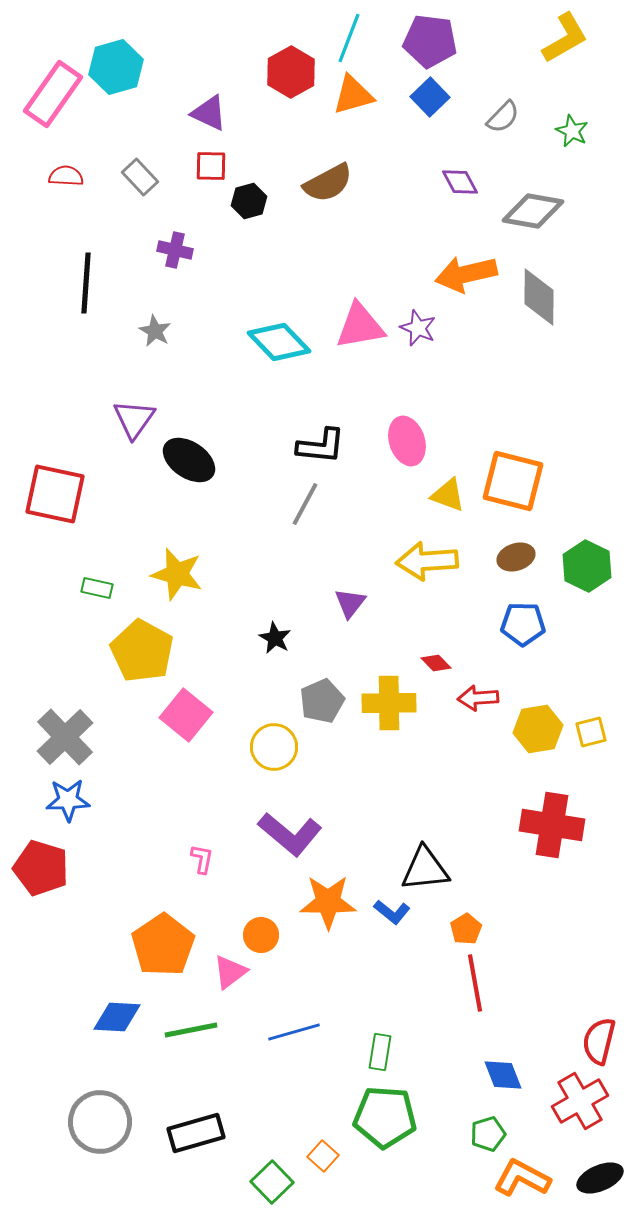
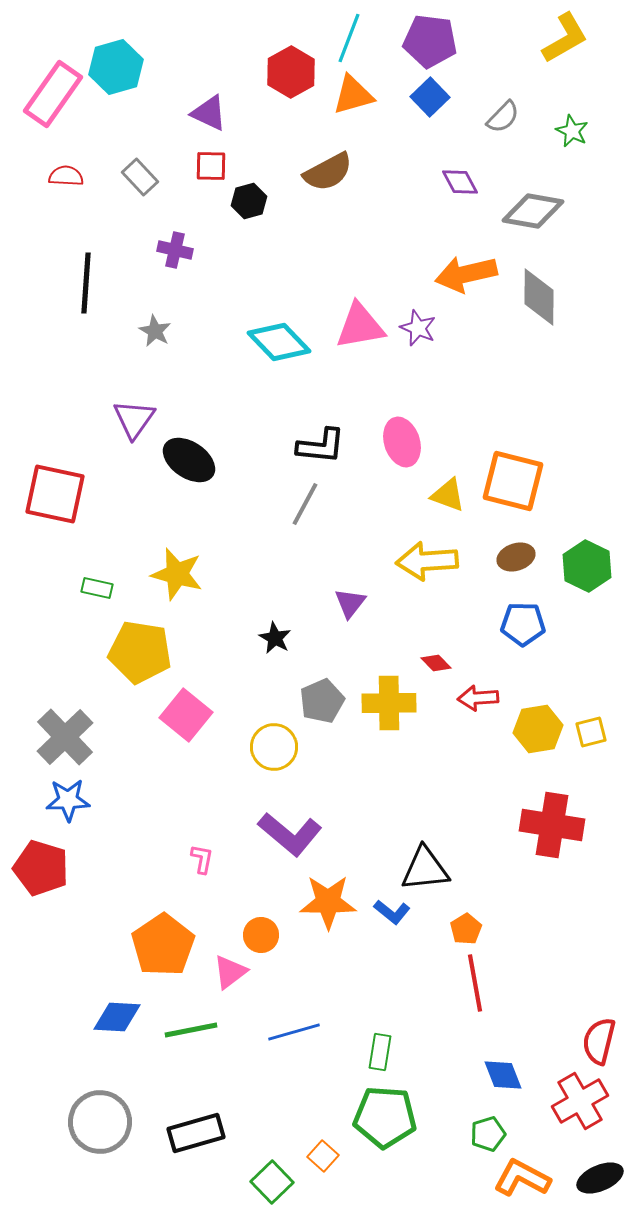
brown semicircle at (328, 183): moved 11 px up
pink ellipse at (407, 441): moved 5 px left, 1 px down
yellow pentagon at (142, 651): moved 2 px left, 1 px down; rotated 20 degrees counterclockwise
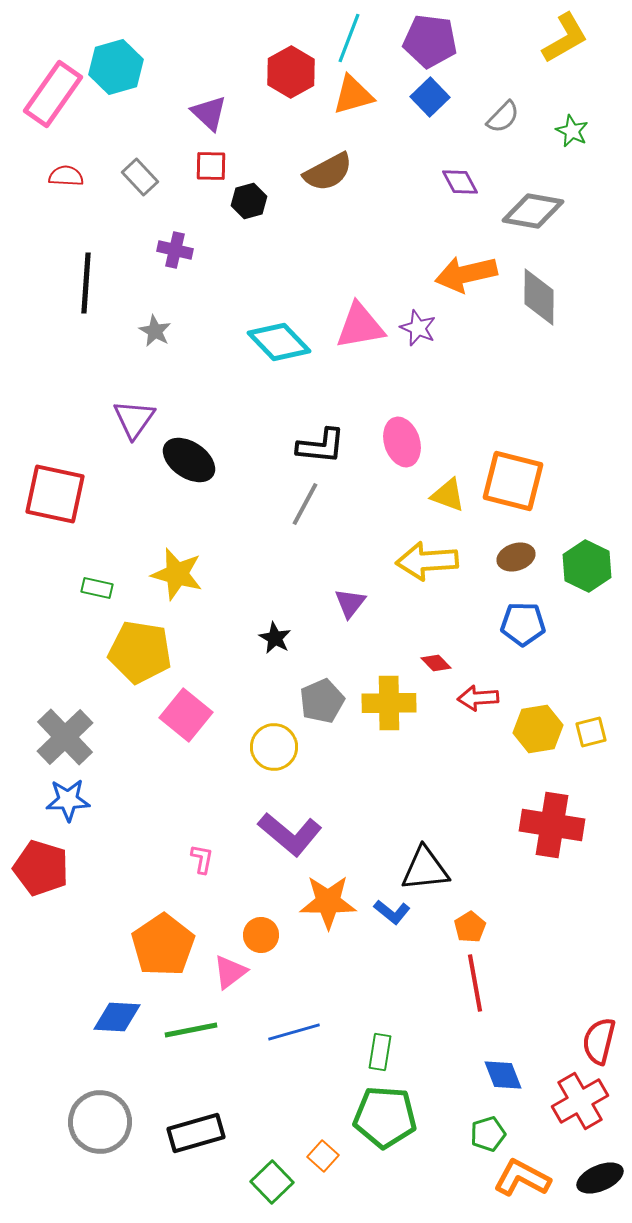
purple triangle at (209, 113): rotated 18 degrees clockwise
orange pentagon at (466, 929): moved 4 px right, 2 px up
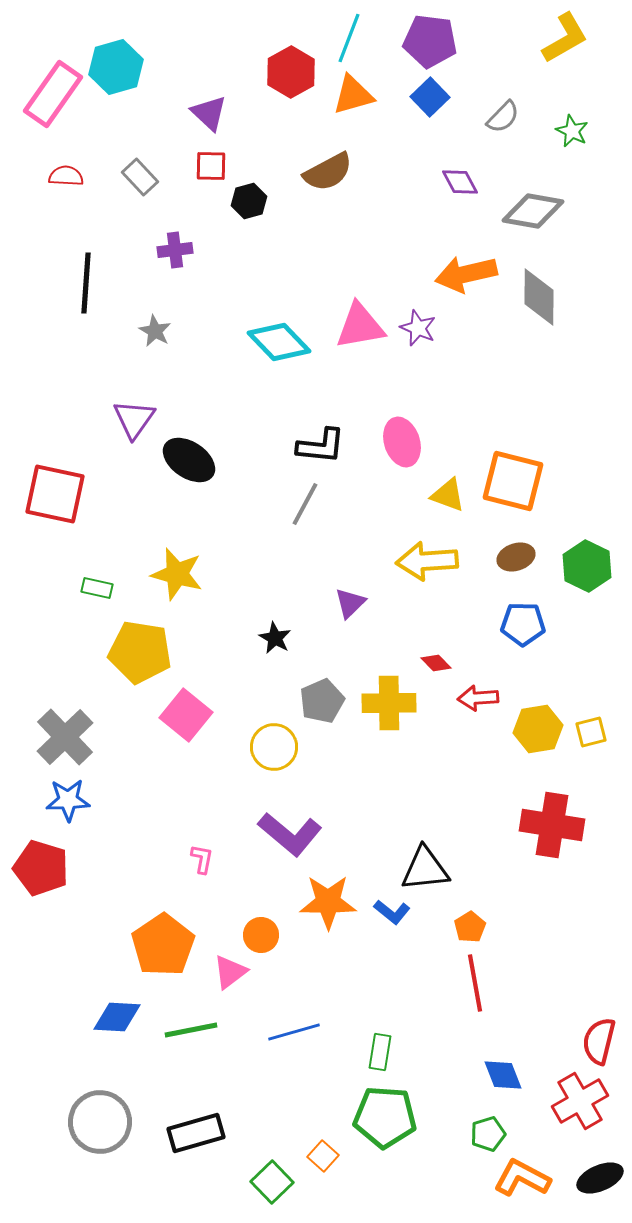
purple cross at (175, 250): rotated 20 degrees counterclockwise
purple triangle at (350, 603): rotated 8 degrees clockwise
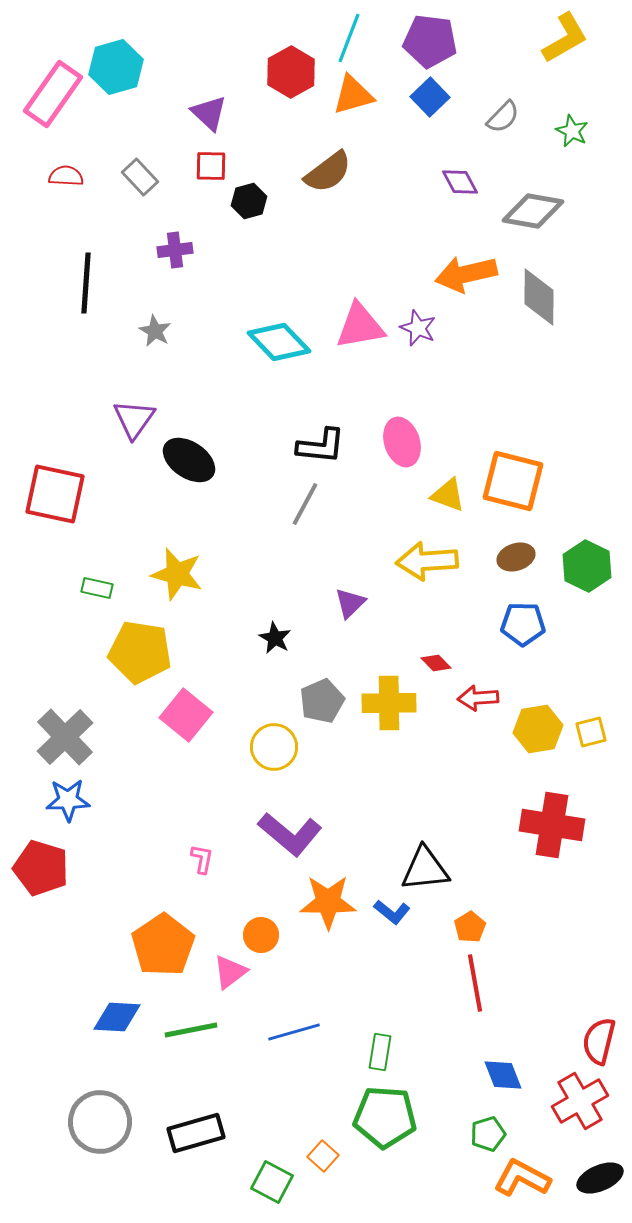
brown semicircle at (328, 172): rotated 9 degrees counterclockwise
green square at (272, 1182): rotated 18 degrees counterclockwise
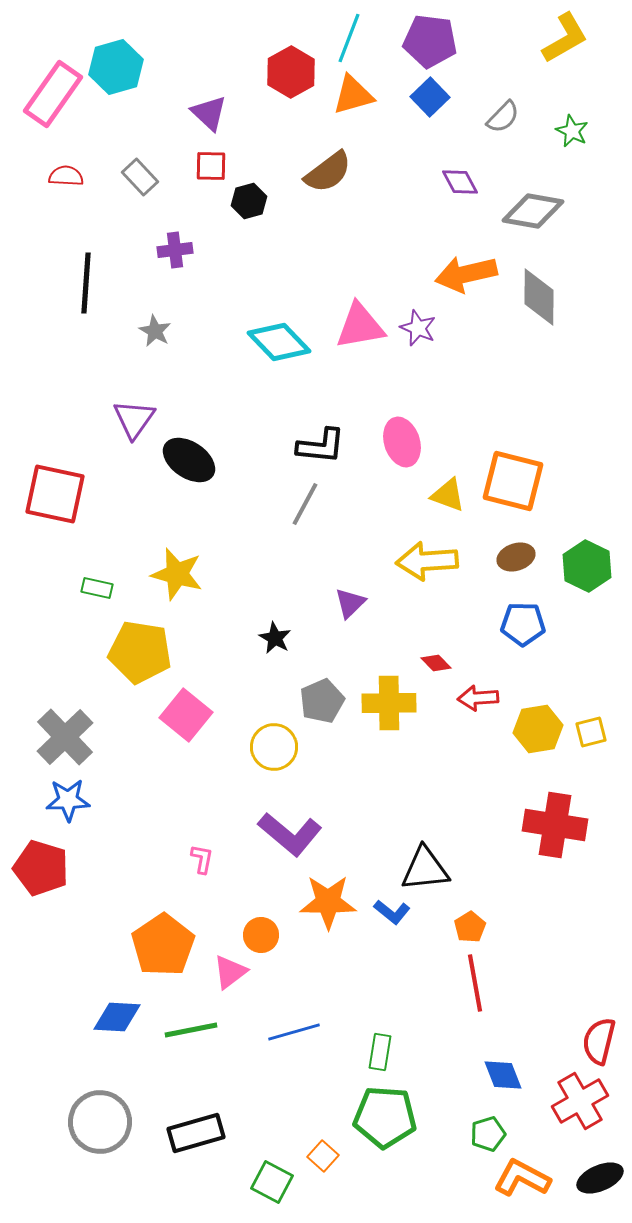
red cross at (552, 825): moved 3 px right
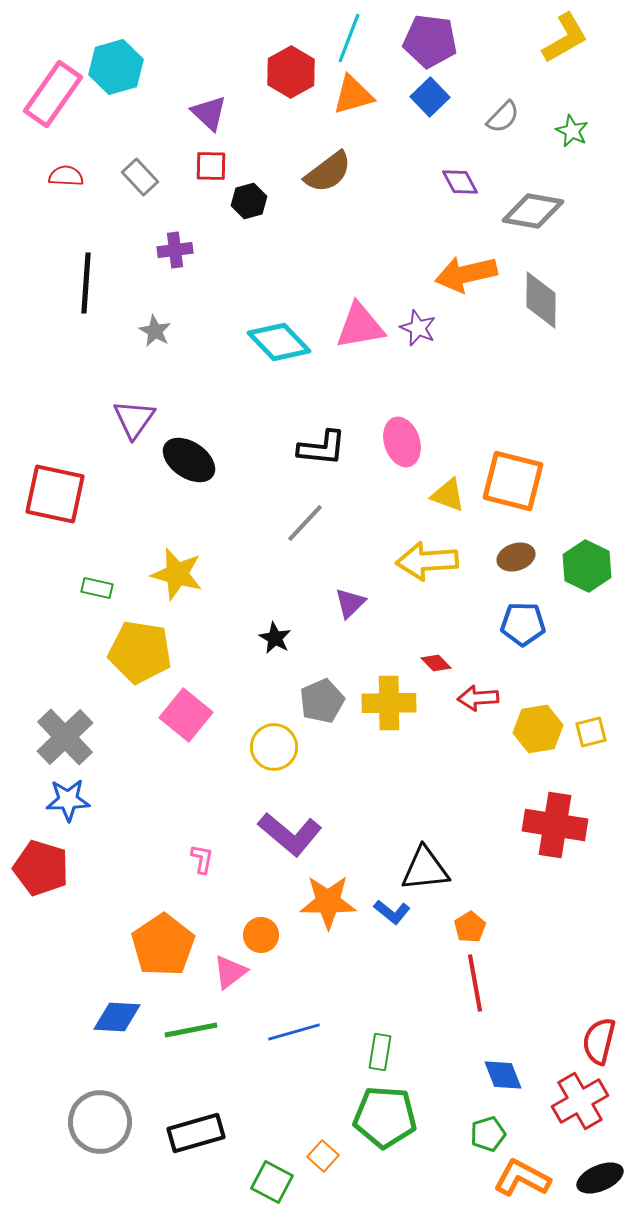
gray diamond at (539, 297): moved 2 px right, 3 px down
black L-shape at (321, 446): moved 1 px right, 2 px down
gray line at (305, 504): moved 19 px down; rotated 15 degrees clockwise
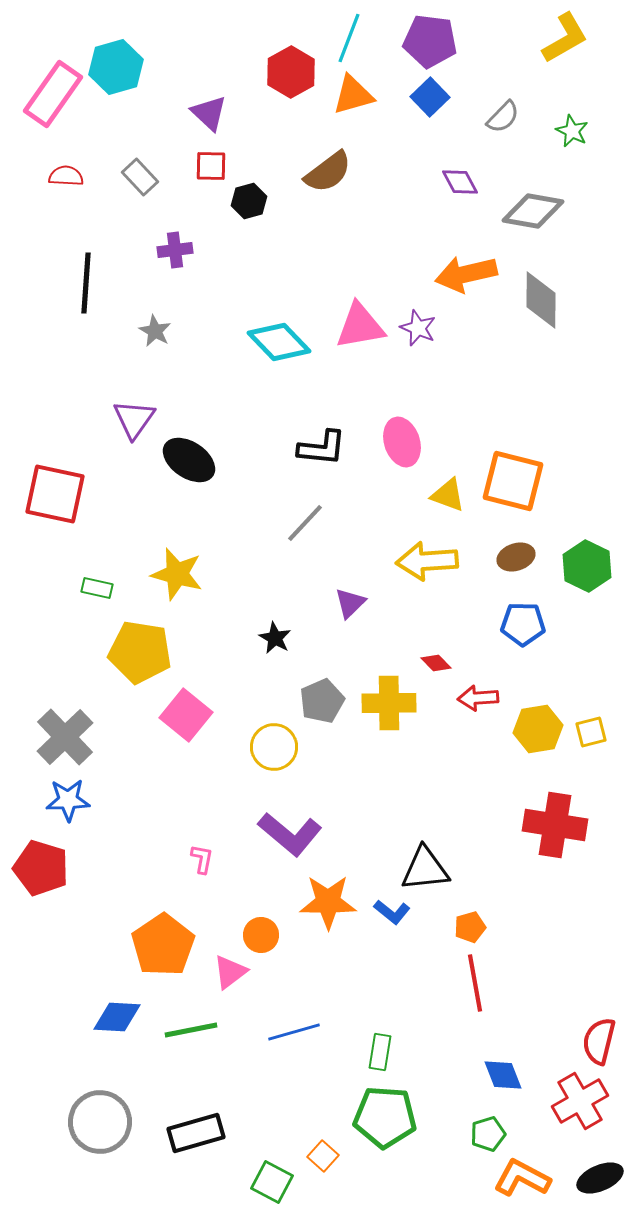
orange pentagon at (470, 927): rotated 16 degrees clockwise
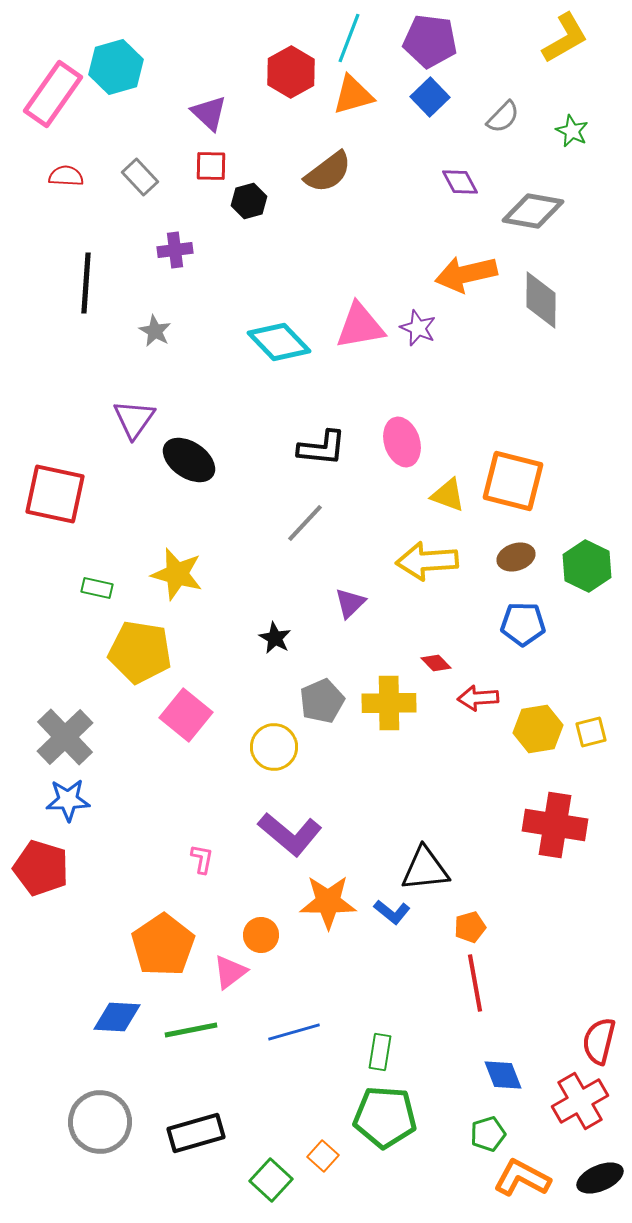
green square at (272, 1182): moved 1 px left, 2 px up; rotated 15 degrees clockwise
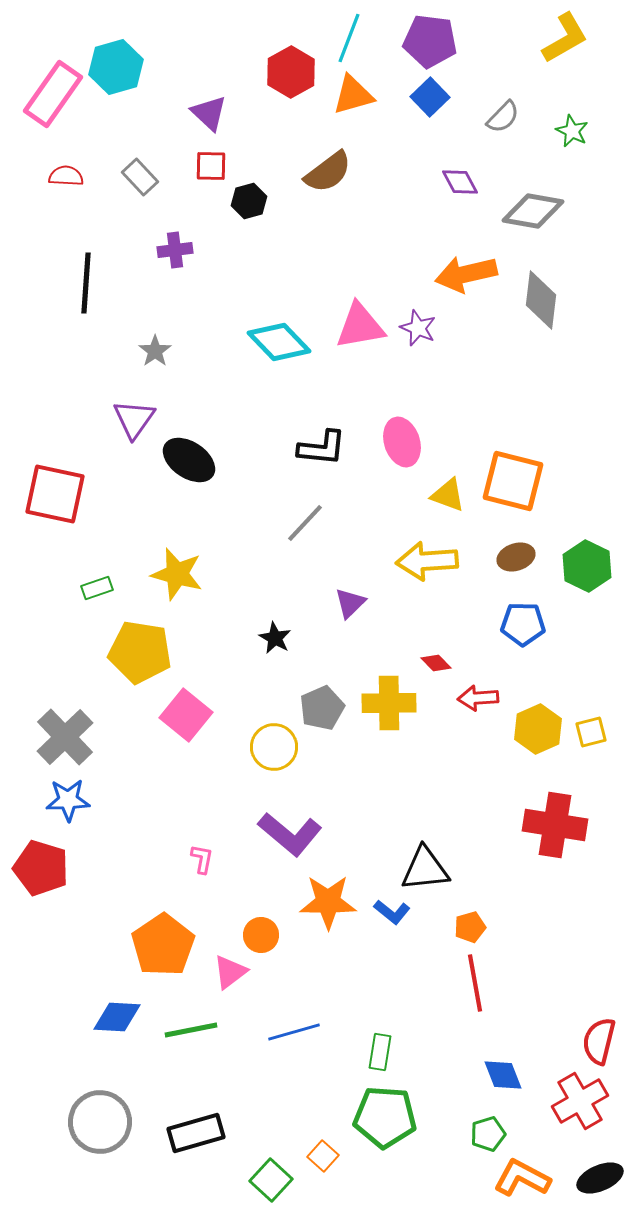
gray diamond at (541, 300): rotated 6 degrees clockwise
gray star at (155, 331): moved 20 px down; rotated 8 degrees clockwise
green rectangle at (97, 588): rotated 32 degrees counterclockwise
gray pentagon at (322, 701): moved 7 px down
yellow hexagon at (538, 729): rotated 15 degrees counterclockwise
